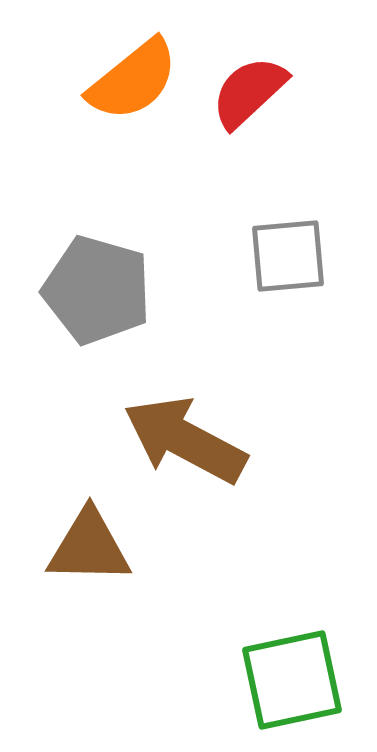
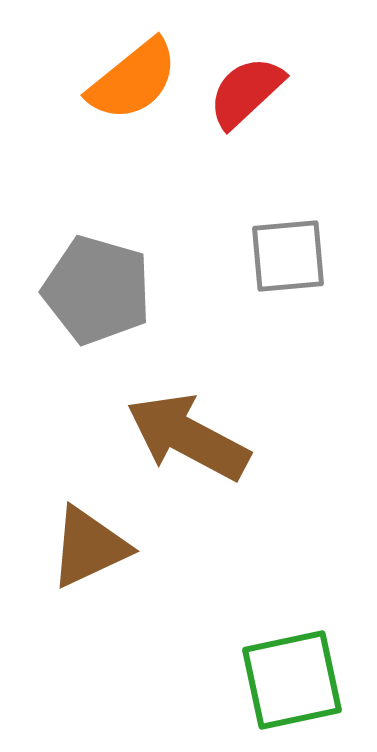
red semicircle: moved 3 px left
brown arrow: moved 3 px right, 3 px up
brown triangle: rotated 26 degrees counterclockwise
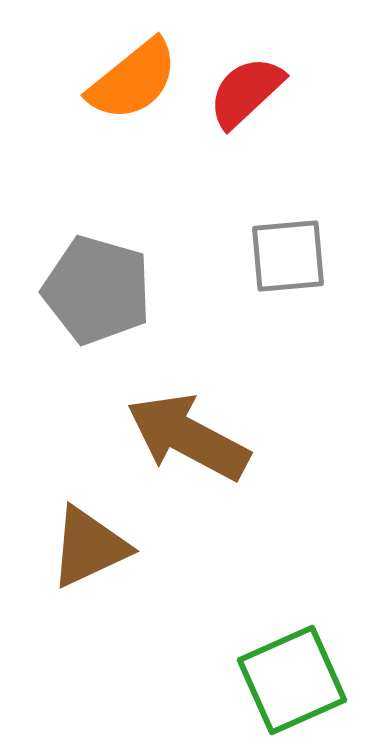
green square: rotated 12 degrees counterclockwise
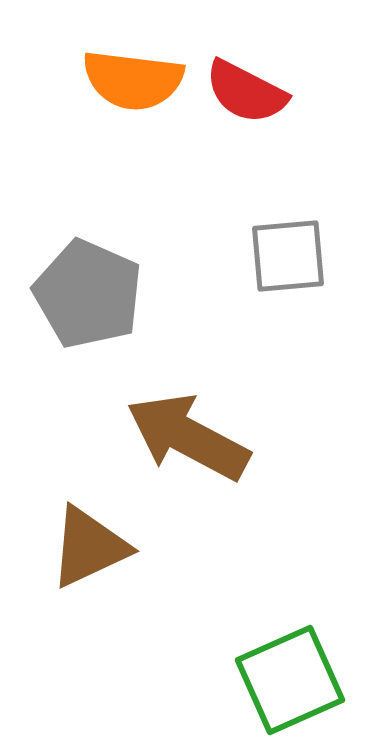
orange semicircle: rotated 46 degrees clockwise
red semicircle: rotated 110 degrees counterclockwise
gray pentagon: moved 9 px left, 4 px down; rotated 8 degrees clockwise
green square: moved 2 px left
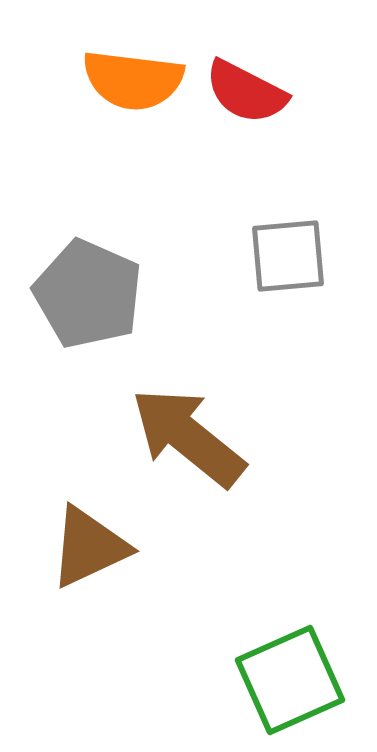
brown arrow: rotated 11 degrees clockwise
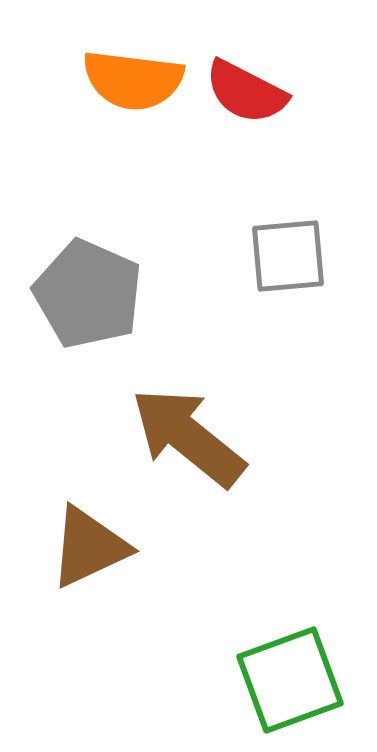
green square: rotated 4 degrees clockwise
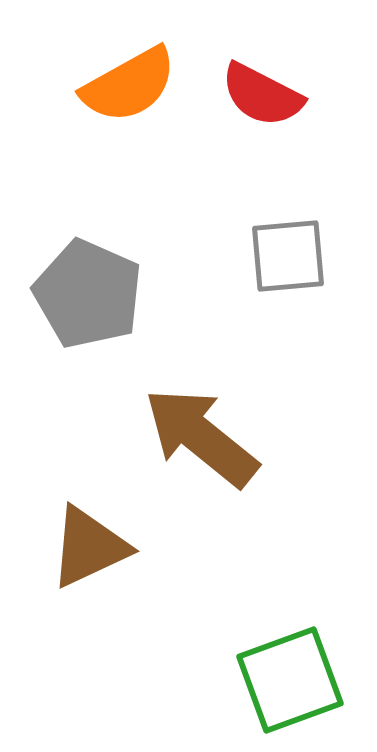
orange semicircle: moved 4 px left, 5 px down; rotated 36 degrees counterclockwise
red semicircle: moved 16 px right, 3 px down
brown arrow: moved 13 px right
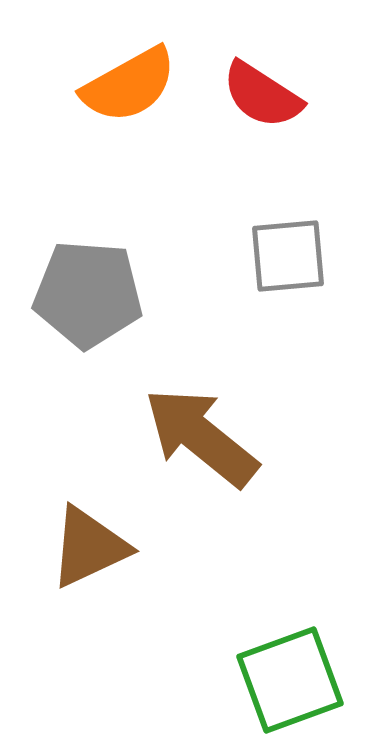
red semicircle: rotated 6 degrees clockwise
gray pentagon: rotated 20 degrees counterclockwise
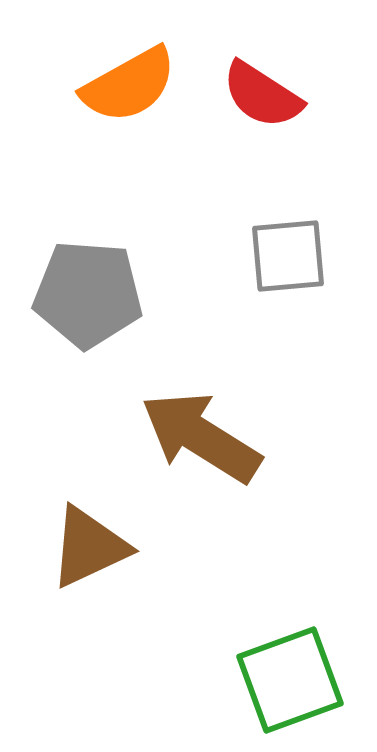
brown arrow: rotated 7 degrees counterclockwise
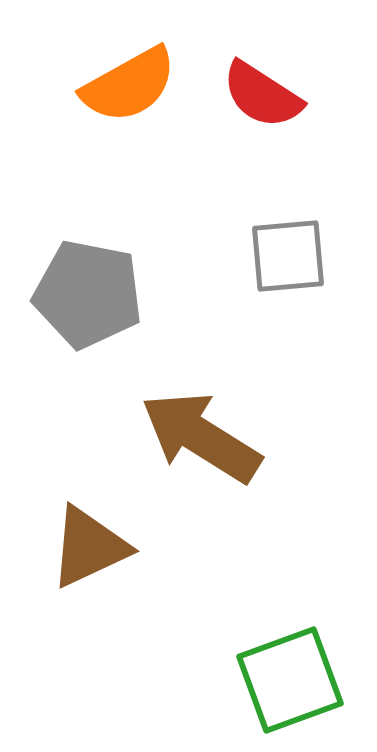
gray pentagon: rotated 7 degrees clockwise
